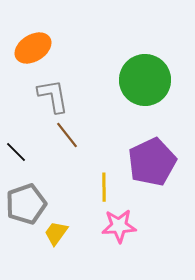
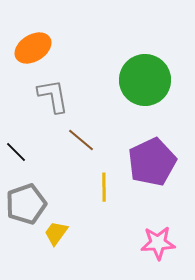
brown line: moved 14 px right, 5 px down; rotated 12 degrees counterclockwise
pink star: moved 39 px right, 17 px down
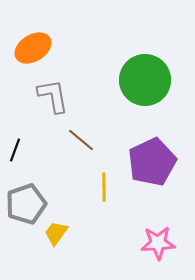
black line: moved 1 px left, 2 px up; rotated 65 degrees clockwise
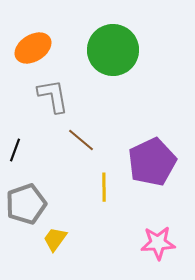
green circle: moved 32 px left, 30 px up
yellow trapezoid: moved 1 px left, 6 px down
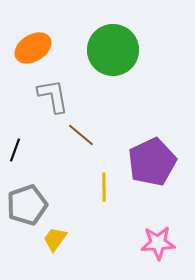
brown line: moved 5 px up
gray pentagon: moved 1 px right, 1 px down
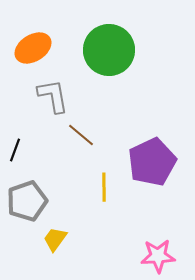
green circle: moved 4 px left
gray pentagon: moved 4 px up
pink star: moved 13 px down
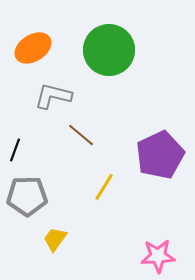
gray L-shape: rotated 66 degrees counterclockwise
purple pentagon: moved 8 px right, 7 px up
yellow line: rotated 32 degrees clockwise
gray pentagon: moved 5 px up; rotated 18 degrees clockwise
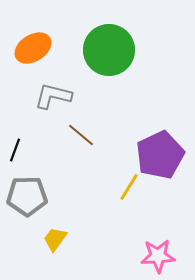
yellow line: moved 25 px right
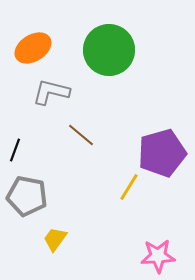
gray L-shape: moved 2 px left, 4 px up
purple pentagon: moved 2 px right, 2 px up; rotated 9 degrees clockwise
gray pentagon: rotated 12 degrees clockwise
